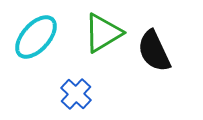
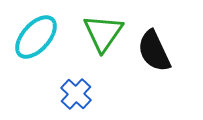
green triangle: rotated 24 degrees counterclockwise
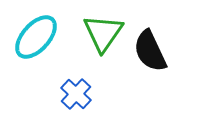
black semicircle: moved 4 px left
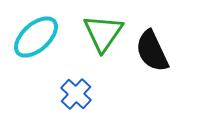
cyan ellipse: rotated 6 degrees clockwise
black semicircle: moved 2 px right
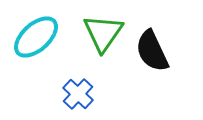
blue cross: moved 2 px right
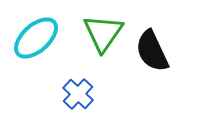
cyan ellipse: moved 1 px down
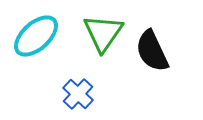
cyan ellipse: moved 2 px up
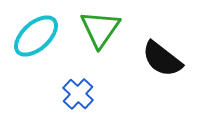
green triangle: moved 3 px left, 4 px up
black semicircle: moved 10 px right, 8 px down; rotated 27 degrees counterclockwise
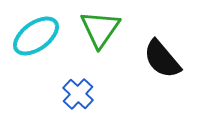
cyan ellipse: rotated 6 degrees clockwise
black semicircle: rotated 12 degrees clockwise
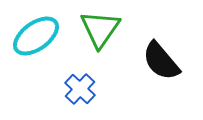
black semicircle: moved 1 px left, 2 px down
blue cross: moved 2 px right, 5 px up
